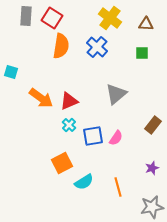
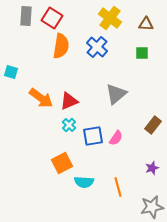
cyan semicircle: rotated 36 degrees clockwise
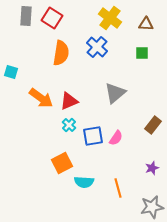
orange semicircle: moved 7 px down
gray triangle: moved 1 px left, 1 px up
orange line: moved 1 px down
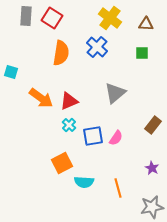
purple star: rotated 24 degrees counterclockwise
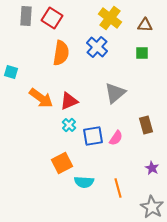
brown triangle: moved 1 px left, 1 px down
brown rectangle: moved 7 px left; rotated 54 degrees counterclockwise
gray star: rotated 30 degrees counterclockwise
